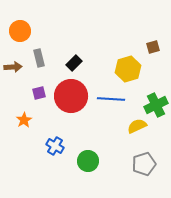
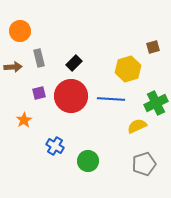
green cross: moved 2 px up
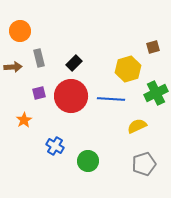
green cross: moved 10 px up
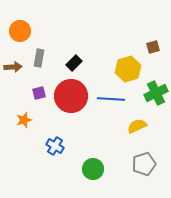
gray rectangle: rotated 24 degrees clockwise
orange star: rotated 14 degrees clockwise
green circle: moved 5 px right, 8 px down
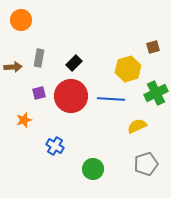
orange circle: moved 1 px right, 11 px up
gray pentagon: moved 2 px right
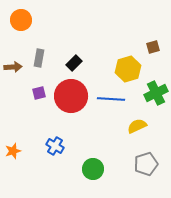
orange star: moved 11 px left, 31 px down
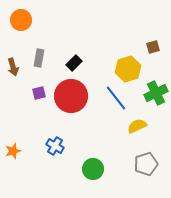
brown arrow: rotated 78 degrees clockwise
blue line: moved 5 px right, 1 px up; rotated 48 degrees clockwise
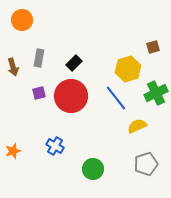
orange circle: moved 1 px right
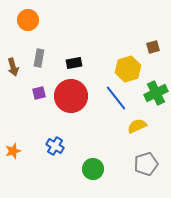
orange circle: moved 6 px right
black rectangle: rotated 35 degrees clockwise
